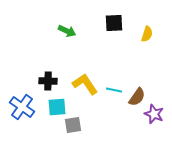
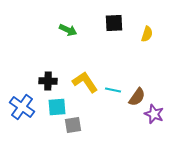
green arrow: moved 1 px right, 1 px up
yellow L-shape: moved 2 px up
cyan line: moved 1 px left
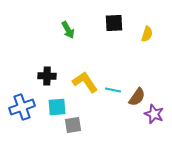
green arrow: rotated 36 degrees clockwise
black cross: moved 1 px left, 5 px up
blue cross: rotated 35 degrees clockwise
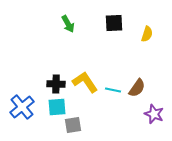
green arrow: moved 6 px up
black cross: moved 9 px right, 8 px down
brown semicircle: moved 9 px up
blue cross: rotated 20 degrees counterclockwise
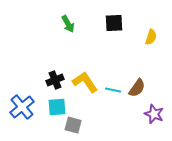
yellow semicircle: moved 4 px right, 3 px down
black cross: moved 1 px left, 4 px up; rotated 24 degrees counterclockwise
gray square: rotated 24 degrees clockwise
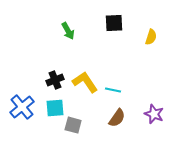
green arrow: moved 7 px down
brown semicircle: moved 20 px left, 30 px down
cyan square: moved 2 px left, 1 px down
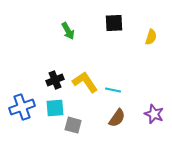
blue cross: rotated 20 degrees clockwise
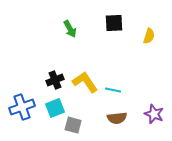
green arrow: moved 2 px right, 2 px up
yellow semicircle: moved 2 px left, 1 px up
cyan square: rotated 18 degrees counterclockwise
brown semicircle: rotated 48 degrees clockwise
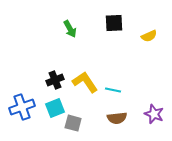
yellow semicircle: rotated 49 degrees clockwise
gray square: moved 2 px up
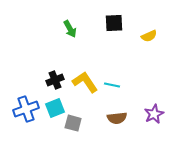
cyan line: moved 1 px left, 5 px up
blue cross: moved 4 px right, 2 px down
purple star: rotated 24 degrees clockwise
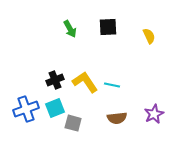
black square: moved 6 px left, 4 px down
yellow semicircle: rotated 91 degrees counterclockwise
